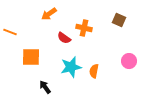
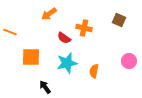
cyan star: moved 4 px left, 4 px up
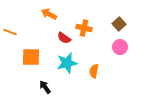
orange arrow: rotated 63 degrees clockwise
brown square: moved 4 px down; rotated 24 degrees clockwise
pink circle: moved 9 px left, 14 px up
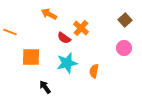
brown square: moved 6 px right, 4 px up
orange cross: moved 3 px left; rotated 28 degrees clockwise
pink circle: moved 4 px right, 1 px down
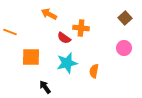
brown square: moved 2 px up
orange cross: rotated 35 degrees counterclockwise
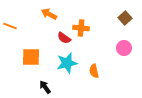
orange line: moved 6 px up
orange semicircle: rotated 24 degrees counterclockwise
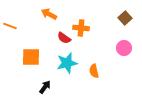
black arrow: rotated 72 degrees clockwise
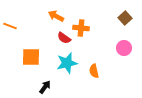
orange arrow: moved 7 px right, 2 px down
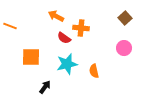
cyan star: moved 1 px down
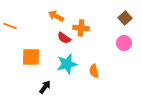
pink circle: moved 5 px up
